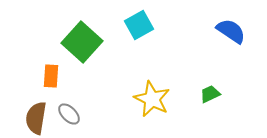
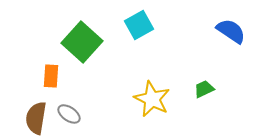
green trapezoid: moved 6 px left, 5 px up
gray ellipse: rotated 10 degrees counterclockwise
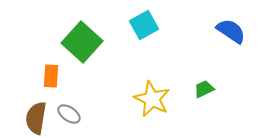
cyan square: moved 5 px right
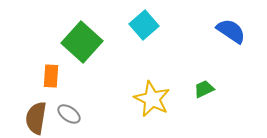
cyan square: rotated 12 degrees counterclockwise
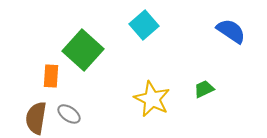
green square: moved 1 px right, 8 px down
